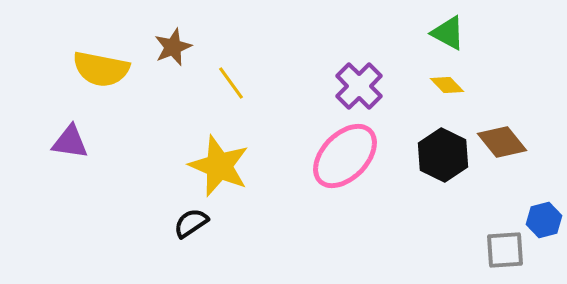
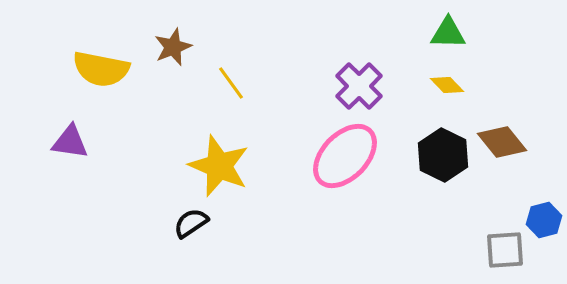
green triangle: rotated 27 degrees counterclockwise
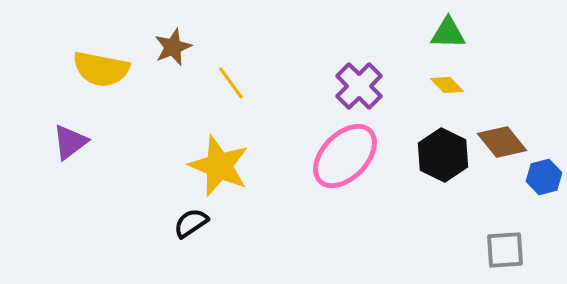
purple triangle: rotated 45 degrees counterclockwise
blue hexagon: moved 43 px up
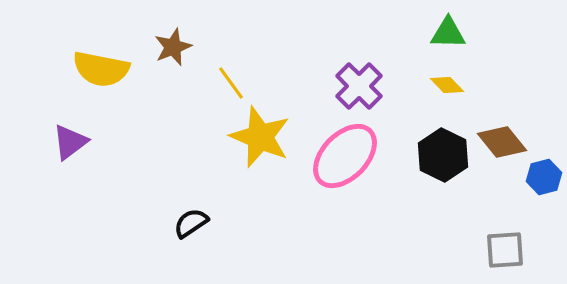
yellow star: moved 41 px right, 29 px up
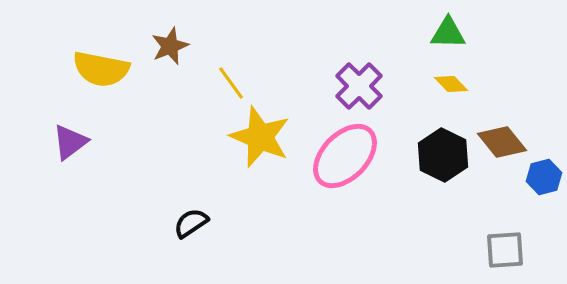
brown star: moved 3 px left, 1 px up
yellow diamond: moved 4 px right, 1 px up
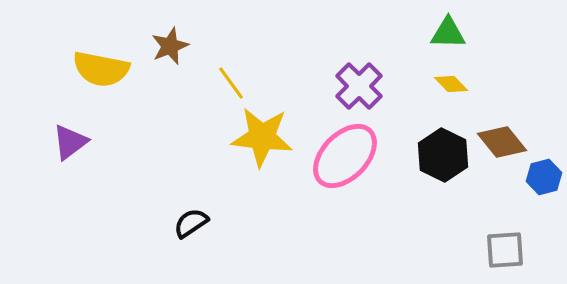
yellow star: moved 2 px right; rotated 16 degrees counterclockwise
